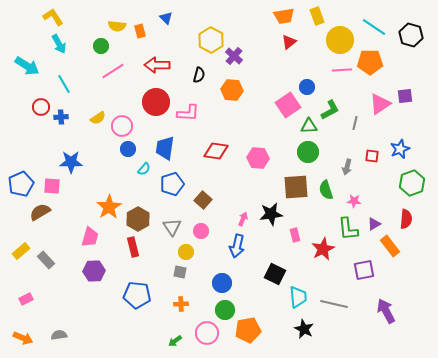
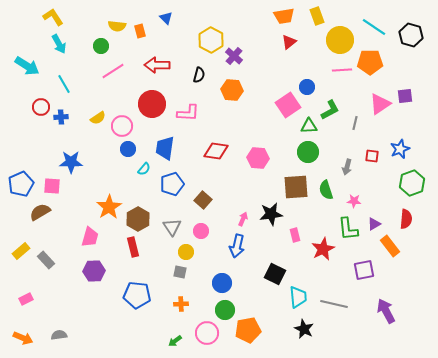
red circle at (156, 102): moved 4 px left, 2 px down
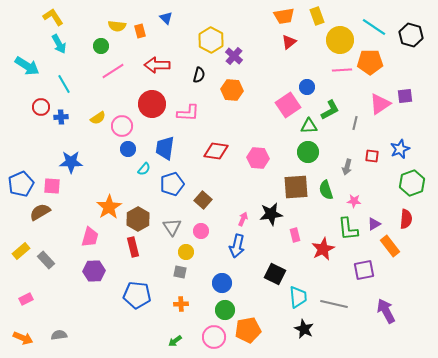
pink circle at (207, 333): moved 7 px right, 4 px down
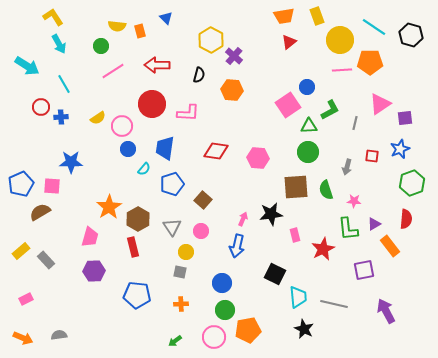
purple square at (405, 96): moved 22 px down
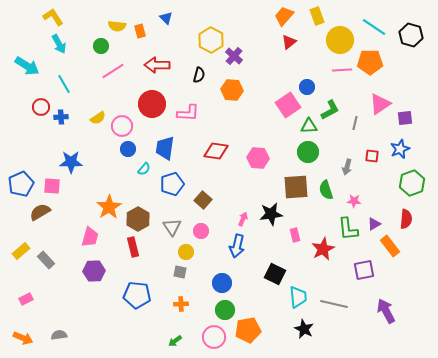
orange trapezoid at (284, 16): rotated 140 degrees clockwise
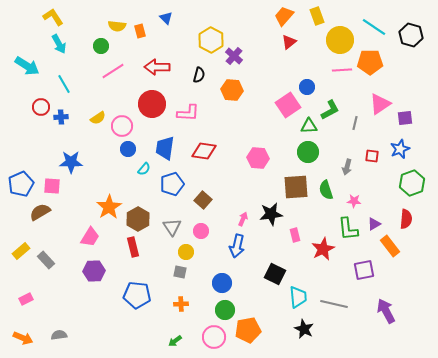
red arrow at (157, 65): moved 2 px down
red diamond at (216, 151): moved 12 px left
pink trapezoid at (90, 237): rotated 15 degrees clockwise
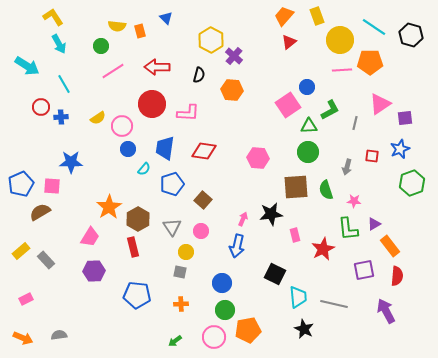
red semicircle at (406, 219): moved 9 px left, 57 px down
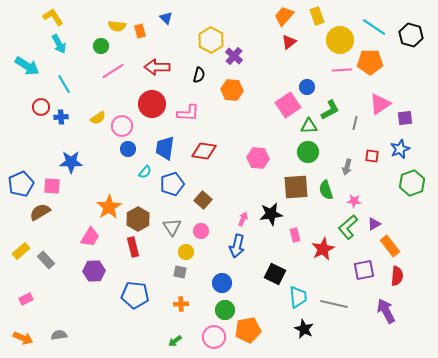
cyan semicircle at (144, 169): moved 1 px right, 3 px down
green L-shape at (348, 229): moved 2 px up; rotated 55 degrees clockwise
blue pentagon at (137, 295): moved 2 px left
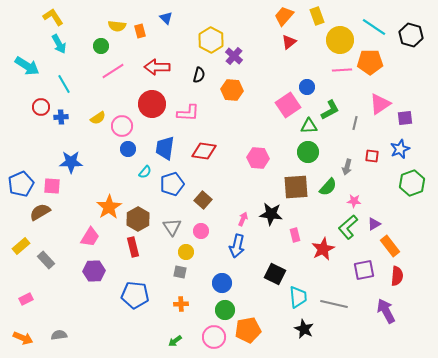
green semicircle at (326, 190): moved 2 px right, 3 px up; rotated 120 degrees counterclockwise
black star at (271, 214): rotated 15 degrees clockwise
yellow rectangle at (21, 251): moved 5 px up
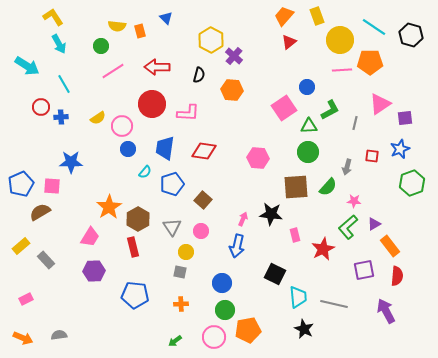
pink square at (288, 105): moved 4 px left, 3 px down
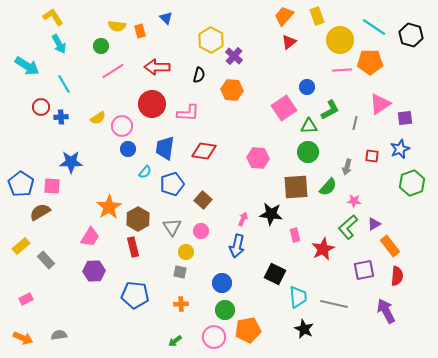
blue pentagon at (21, 184): rotated 15 degrees counterclockwise
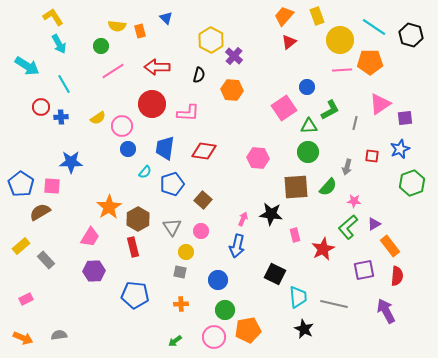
blue circle at (222, 283): moved 4 px left, 3 px up
